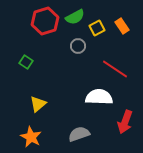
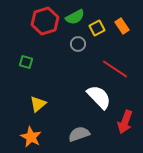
gray circle: moved 2 px up
green square: rotated 16 degrees counterclockwise
white semicircle: rotated 44 degrees clockwise
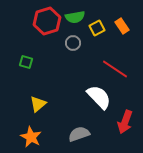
green semicircle: rotated 18 degrees clockwise
red hexagon: moved 2 px right
gray circle: moved 5 px left, 1 px up
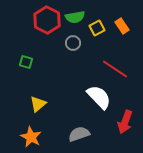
red hexagon: moved 1 px up; rotated 16 degrees counterclockwise
